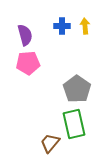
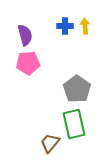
blue cross: moved 3 px right
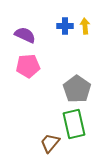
purple semicircle: rotated 50 degrees counterclockwise
pink pentagon: moved 3 px down
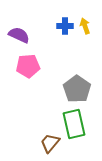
yellow arrow: rotated 14 degrees counterclockwise
purple semicircle: moved 6 px left
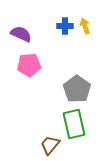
purple semicircle: moved 2 px right, 1 px up
pink pentagon: moved 1 px right, 1 px up
brown trapezoid: moved 2 px down
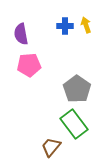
yellow arrow: moved 1 px right, 1 px up
purple semicircle: rotated 125 degrees counterclockwise
green rectangle: rotated 24 degrees counterclockwise
brown trapezoid: moved 1 px right, 2 px down
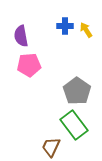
yellow arrow: moved 5 px down; rotated 14 degrees counterclockwise
purple semicircle: moved 2 px down
gray pentagon: moved 2 px down
green rectangle: moved 1 px down
brown trapezoid: rotated 15 degrees counterclockwise
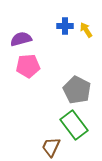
purple semicircle: moved 3 px down; rotated 85 degrees clockwise
pink pentagon: moved 1 px left, 1 px down
gray pentagon: moved 1 px up; rotated 8 degrees counterclockwise
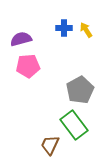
blue cross: moved 1 px left, 2 px down
gray pentagon: moved 3 px right; rotated 16 degrees clockwise
brown trapezoid: moved 1 px left, 2 px up
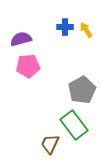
blue cross: moved 1 px right, 1 px up
gray pentagon: moved 2 px right
brown trapezoid: moved 1 px up
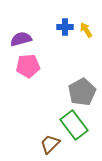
gray pentagon: moved 2 px down
brown trapezoid: rotated 20 degrees clockwise
